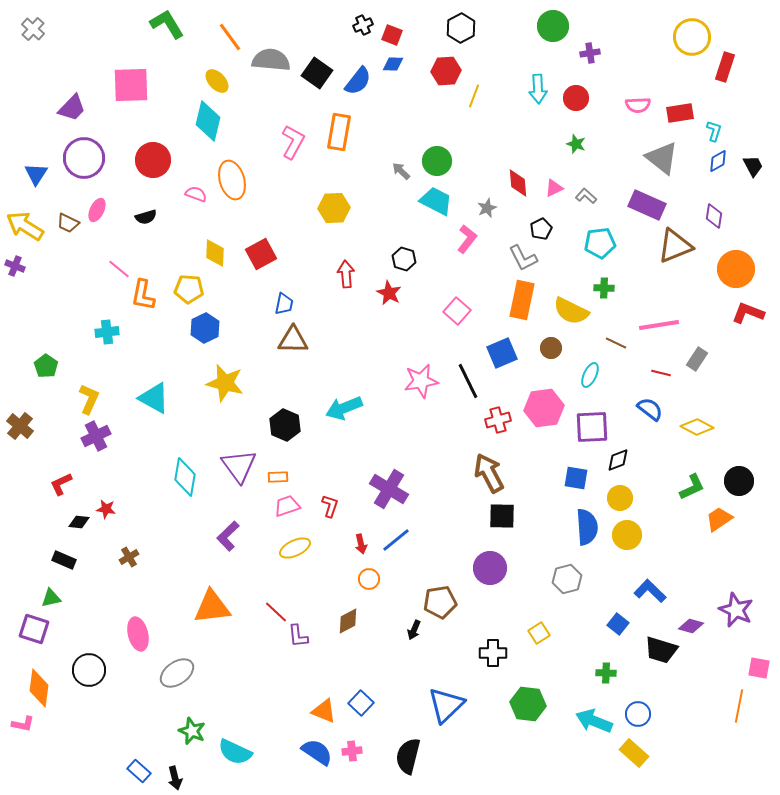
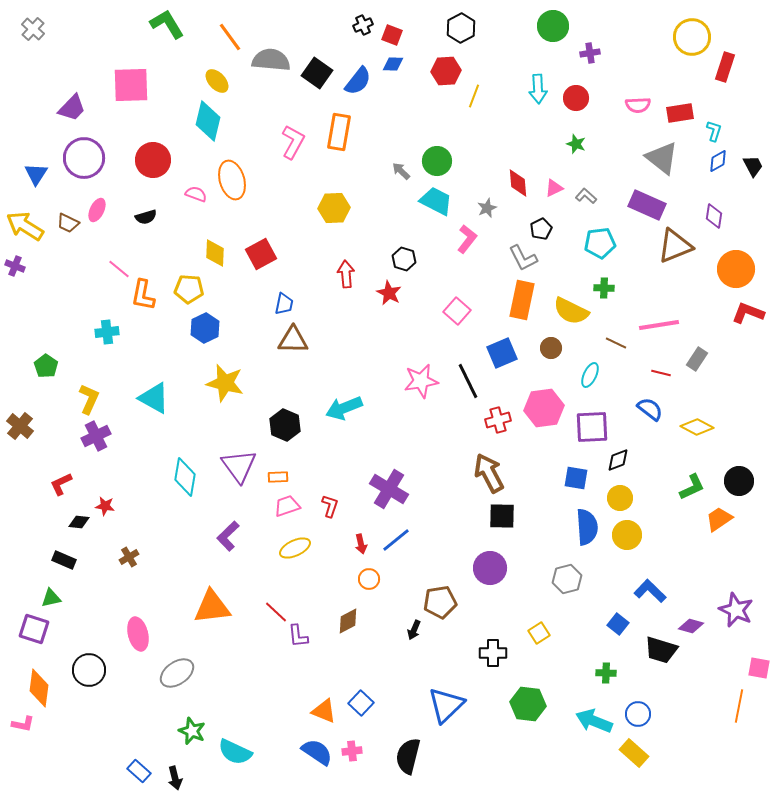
red star at (106, 509): moved 1 px left, 3 px up
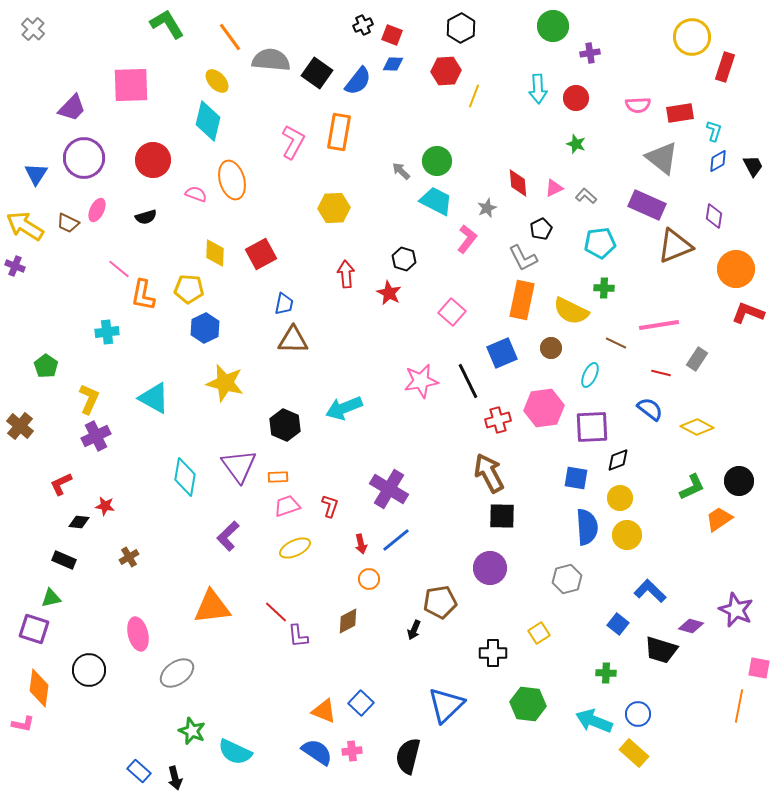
pink square at (457, 311): moved 5 px left, 1 px down
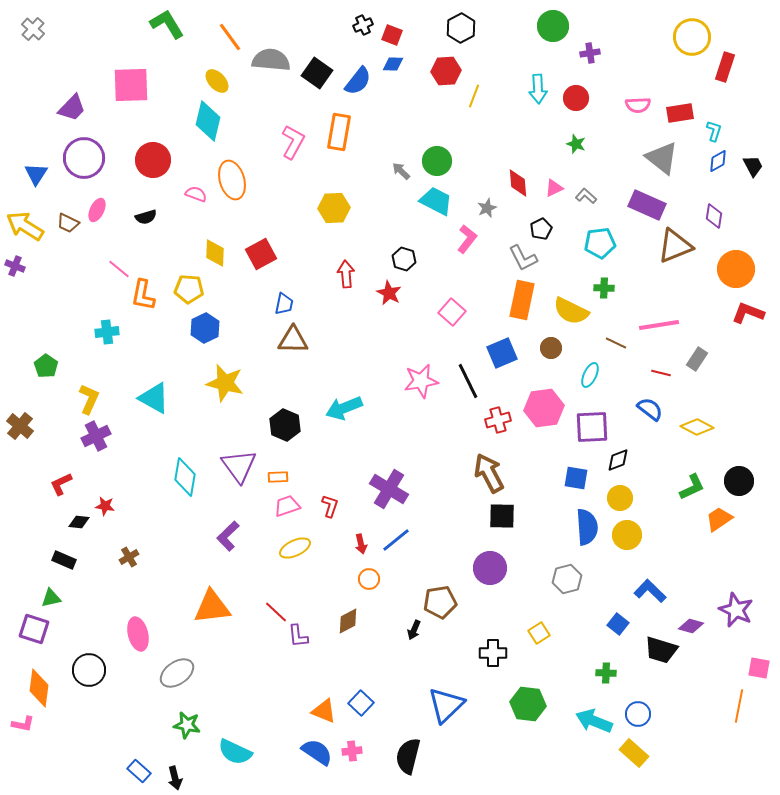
green star at (192, 731): moved 5 px left, 6 px up; rotated 12 degrees counterclockwise
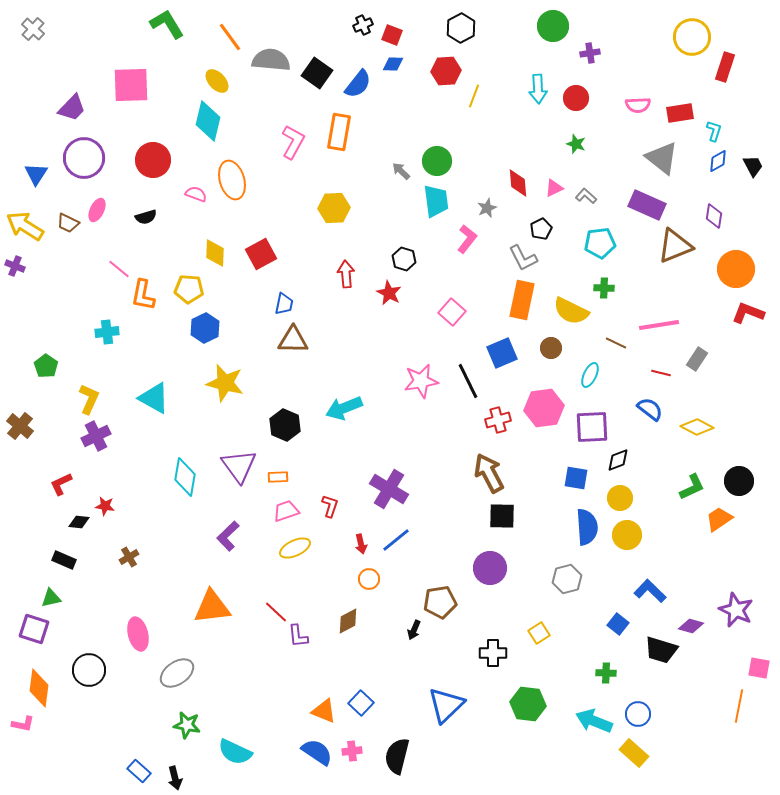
blue semicircle at (358, 81): moved 3 px down
cyan trapezoid at (436, 201): rotated 56 degrees clockwise
pink trapezoid at (287, 506): moved 1 px left, 5 px down
black semicircle at (408, 756): moved 11 px left
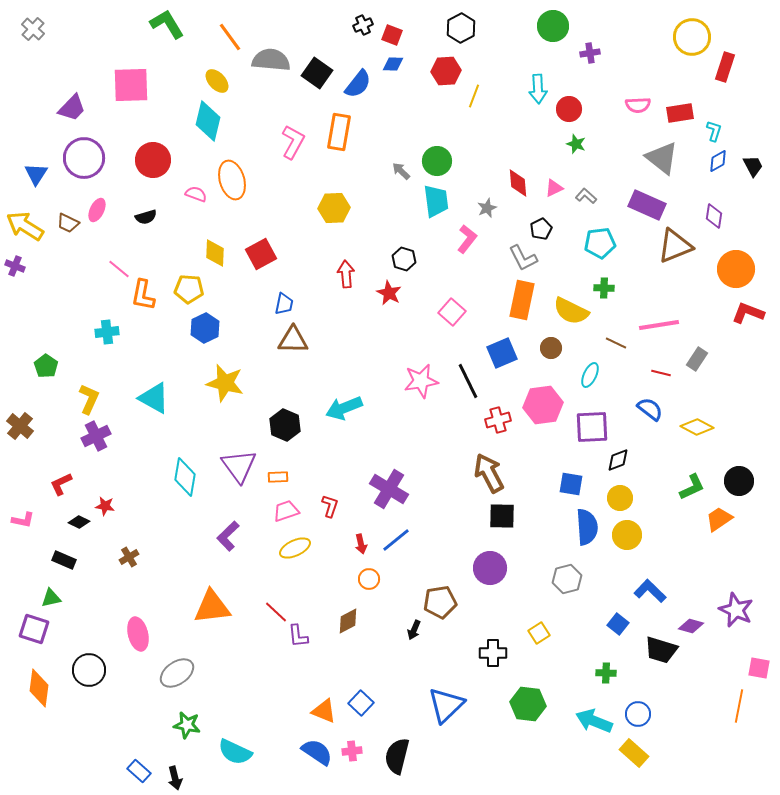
red circle at (576, 98): moved 7 px left, 11 px down
pink hexagon at (544, 408): moved 1 px left, 3 px up
blue square at (576, 478): moved 5 px left, 6 px down
black diamond at (79, 522): rotated 20 degrees clockwise
pink L-shape at (23, 724): moved 204 px up
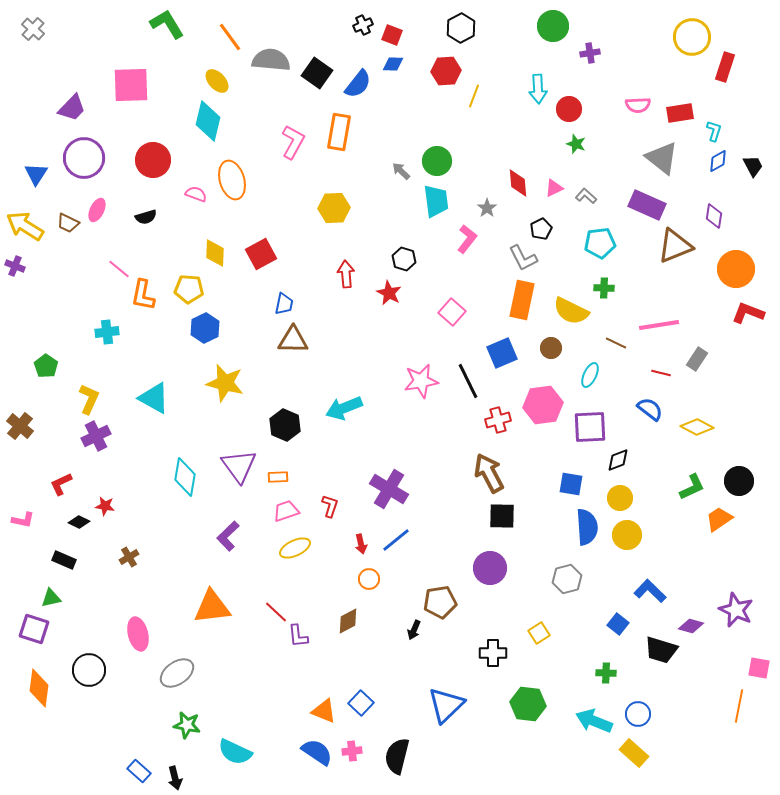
gray star at (487, 208): rotated 12 degrees counterclockwise
purple square at (592, 427): moved 2 px left
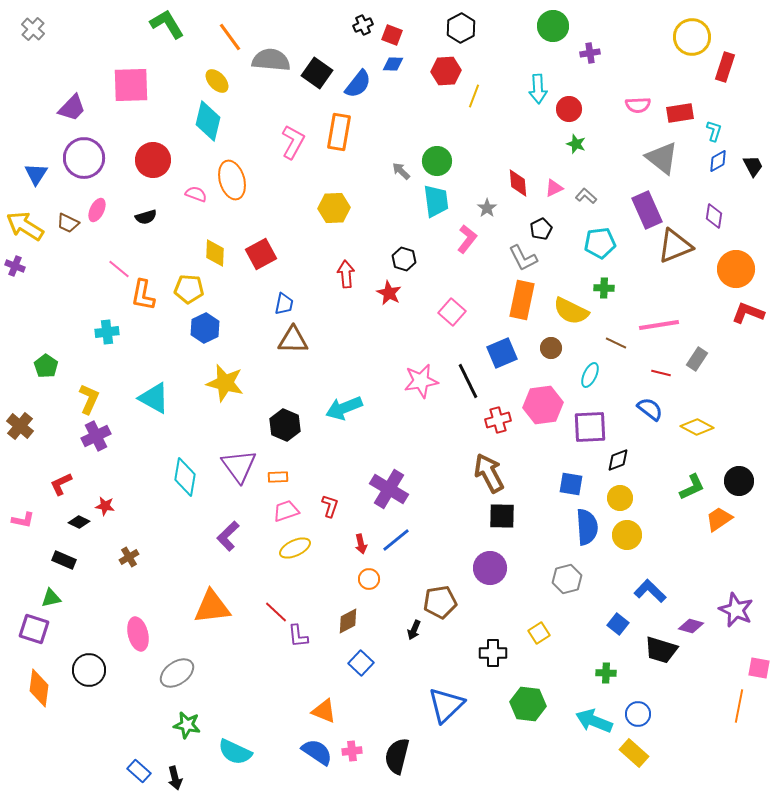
purple rectangle at (647, 205): moved 5 px down; rotated 42 degrees clockwise
blue square at (361, 703): moved 40 px up
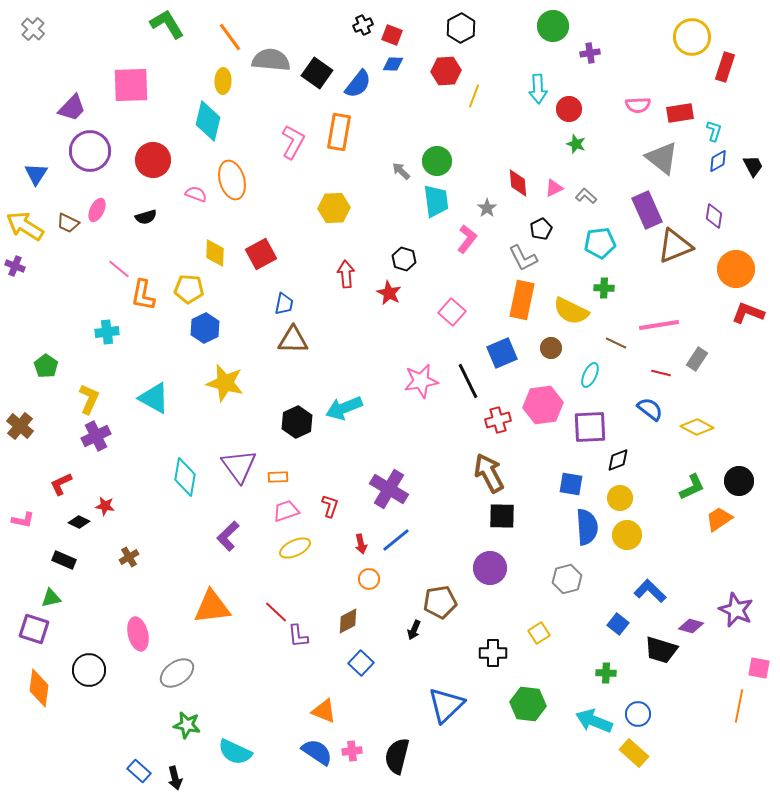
yellow ellipse at (217, 81): moved 6 px right; rotated 45 degrees clockwise
purple circle at (84, 158): moved 6 px right, 7 px up
black hexagon at (285, 425): moved 12 px right, 3 px up; rotated 12 degrees clockwise
